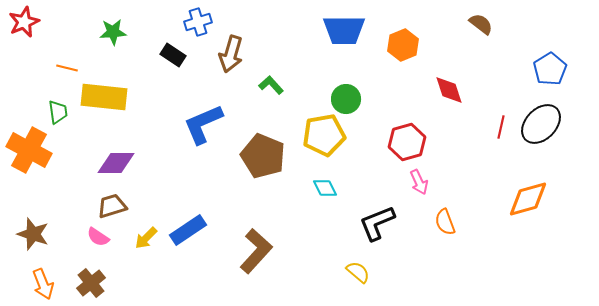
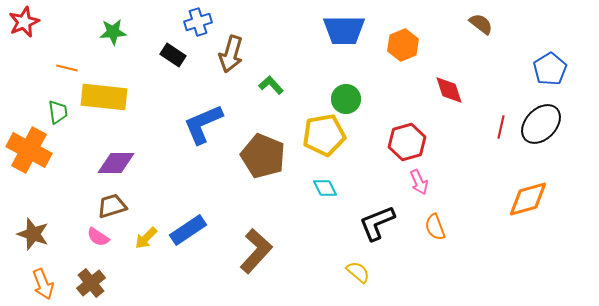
orange semicircle: moved 10 px left, 5 px down
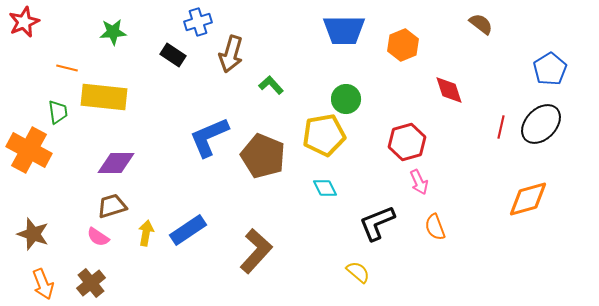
blue L-shape: moved 6 px right, 13 px down
yellow arrow: moved 5 px up; rotated 145 degrees clockwise
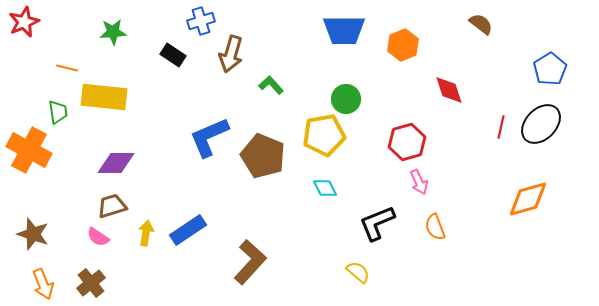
blue cross: moved 3 px right, 1 px up
brown L-shape: moved 6 px left, 11 px down
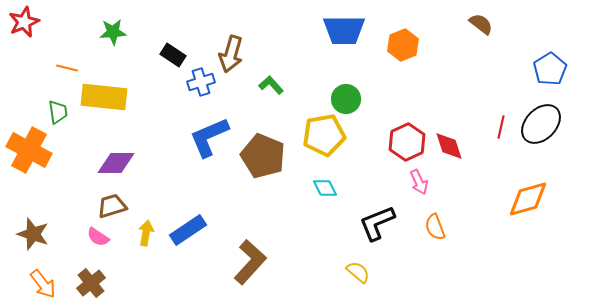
blue cross: moved 61 px down
red diamond: moved 56 px down
red hexagon: rotated 9 degrees counterclockwise
orange arrow: rotated 16 degrees counterclockwise
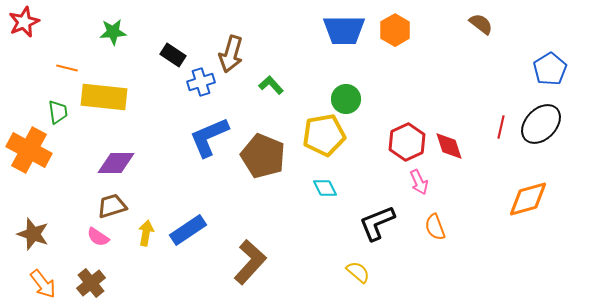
orange hexagon: moved 8 px left, 15 px up; rotated 8 degrees counterclockwise
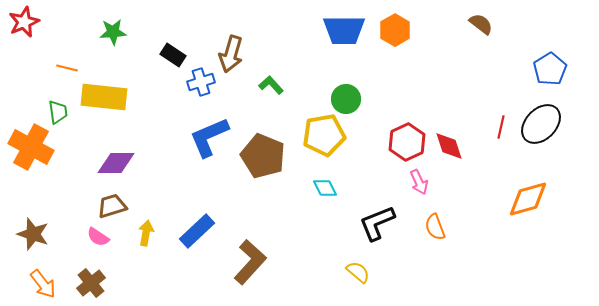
orange cross: moved 2 px right, 3 px up
blue rectangle: moved 9 px right, 1 px down; rotated 9 degrees counterclockwise
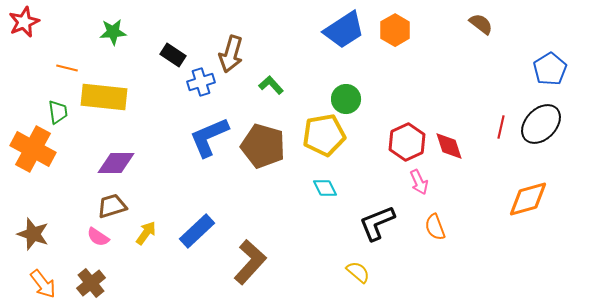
blue trapezoid: rotated 33 degrees counterclockwise
orange cross: moved 2 px right, 2 px down
brown pentagon: moved 10 px up; rotated 6 degrees counterclockwise
yellow arrow: rotated 25 degrees clockwise
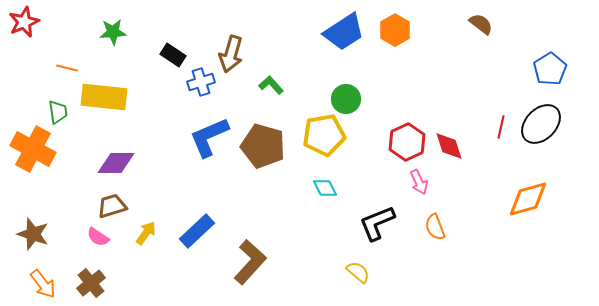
blue trapezoid: moved 2 px down
